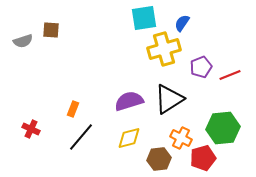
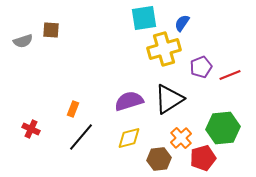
orange cross: rotated 20 degrees clockwise
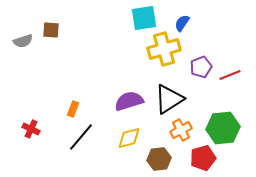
orange cross: moved 8 px up; rotated 15 degrees clockwise
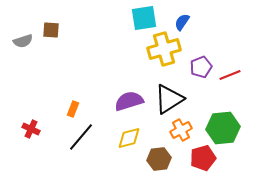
blue semicircle: moved 1 px up
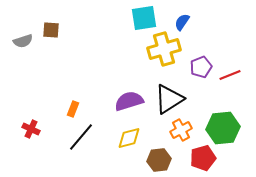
brown hexagon: moved 1 px down
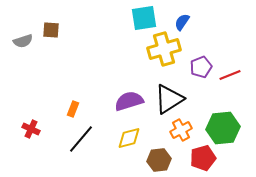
black line: moved 2 px down
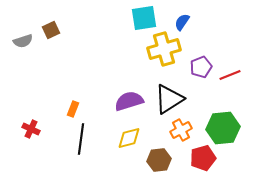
brown square: rotated 30 degrees counterclockwise
black line: rotated 32 degrees counterclockwise
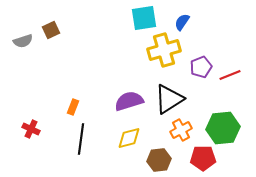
yellow cross: moved 1 px down
orange rectangle: moved 2 px up
red pentagon: rotated 15 degrees clockwise
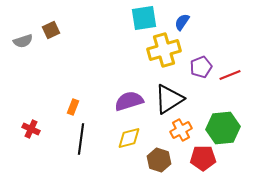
brown hexagon: rotated 25 degrees clockwise
